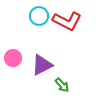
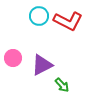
red L-shape: moved 1 px right
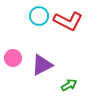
green arrow: moved 7 px right; rotated 77 degrees counterclockwise
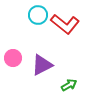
cyan circle: moved 1 px left, 1 px up
red L-shape: moved 3 px left, 3 px down; rotated 12 degrees clockwise
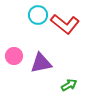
pink circle: moved 1 px right, 2 px up
purple triangle: moved 1 px left, 2 px up; rotated 15 degrees clockwise
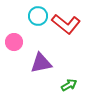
cyan circle: moved 1 px down
red L-shape: moved 1 px right
pink circle: moved 14 px up
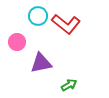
pink circle: moved 3 px right
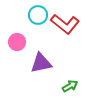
cyan circle: moved 1 px up
red L-shape: moved 1 px left
green arrow: moved 1 px right, 1 px down
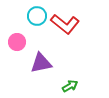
cyan circle: moved 1 px left, 1 px down
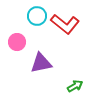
green arrow: moved 5 px right
